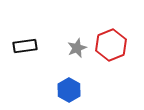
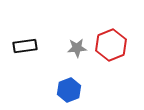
gray star: rotated 18 degrees clockwise
blue hexagon: rotated 10 degrees clockwise
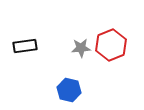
gray star: moved 4 px right
blue hexagon: rotated 25 degrees counterclockwise
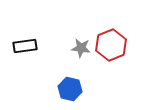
gray star: rotated 12 degrees clockwise
blue hexagon: moved 1 px right, 1 px up
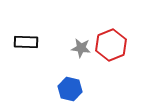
black rectangle: moved 1 px right, 4 px up; rotated 10 degrees clockwise
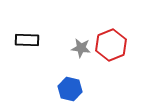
black rectangle: moved 1 px right, 2 px up
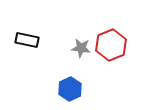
black rectangle: rotated 10 degrees clockwise
blue hexagon: rotated 20 degrees clockwise
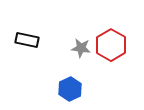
red hexagon: rotated 8 degrees counterclockwise
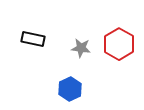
black rectangle: moved 6 px right, 1 px up
red hexagon: moved 8 px right, 1 px up
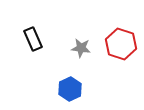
black rectangle: rotated 55 degrees clockwise
red hexagon: moved 2 px right; rotated 12 degrees counterclockwise
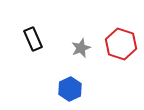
gray star: rotated 30 degrees counterclockwise
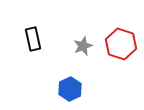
black rectangle: rotated 10 degrees clockwise
gray star: moved 2 px right, 2 px up
